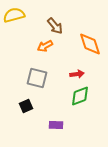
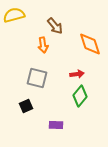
orange arrow: moved 2 px left, 1 px up; rotated 70 degrees counterclockwise
green diamond: rotated 30 degrees counterclockwise
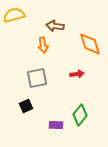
brown arrow: rotated 138 degrees clockwise
gray square: rotated 25 degrees counterclockwise
green diamond: moved 19 px down
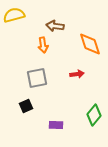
green diamond: moved 14 px right
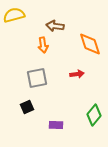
black square: moved 1 px right, 1 px down
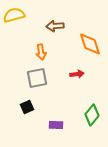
brown arrow: rotated 12 degrees counterclockwise
orange arrow: moved 2 px left, 7 px down
green diamond: moved 2 px left
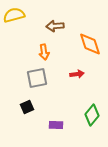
orange arrow: moved 3 px right
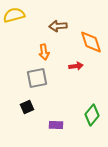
brown arrow: moved 3 px right
orange diamond: moved 1 px right, 2 px up
red arrow: moved 1 px left, 8 px up
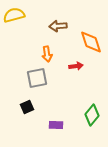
orange arrow: moved 3 px right, 2 px down
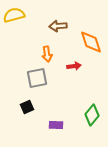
red arrow: moved 2 px left
